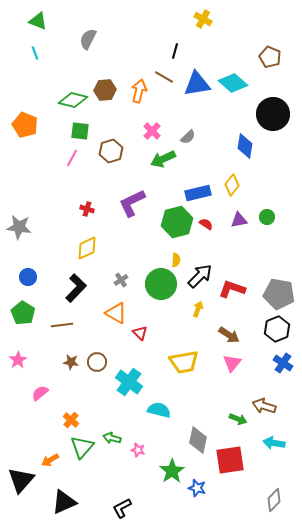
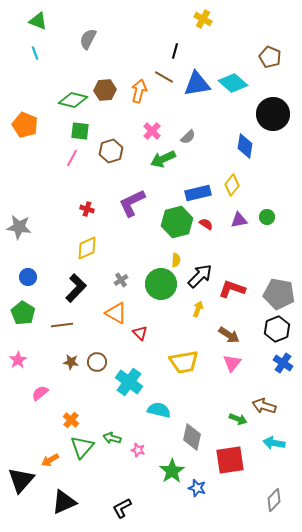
gray diamond at (198, 440): moved 6 px left, 3 px up
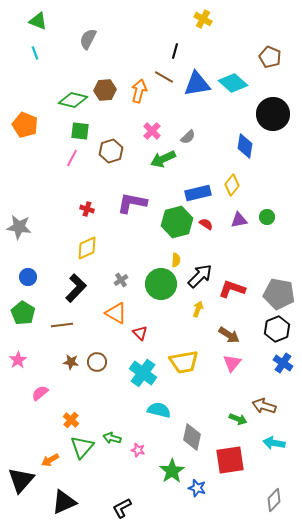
purple L-shape at (132, 203): rotated 36 degrees clockwise
cyan cross at (129, 382): moved 14 px right, 9 px up
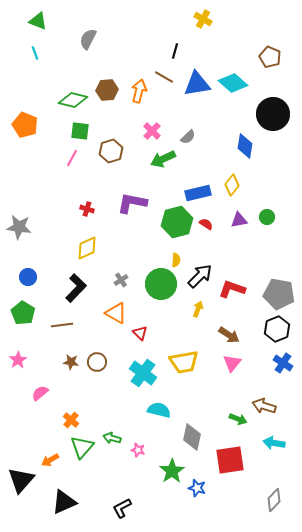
brown hexagon at (105, 90): moved 2 px right
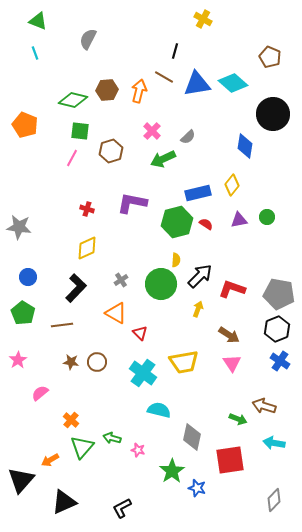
pink triangle at (232, 363): rotated 12 degrees counterclockwise
blue cross at (283, 363): moved 3 px left, 2 px up
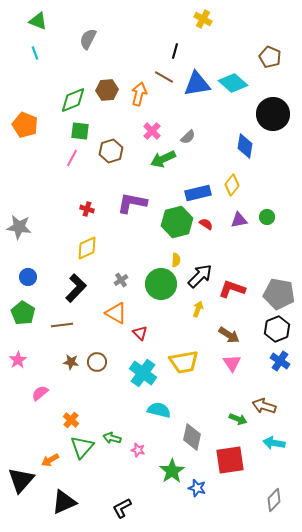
orange arrow at (139, 91): moved 3 px down
green diamond at (73, 100): rotated 36 degrees counterclockwise
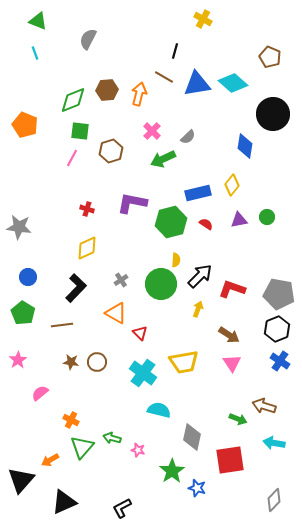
green hexagon at (177, 222): moved 6 px left
orange cross at (71, 420): rotated 14 degrees counterclockwise
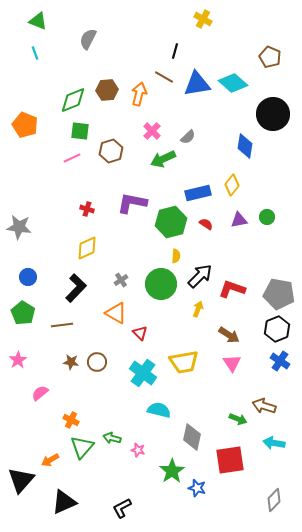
pink line at (72, 158): rotated 36 degrees clockwise
yellow semicircle at (176, 260): moved 4 px up
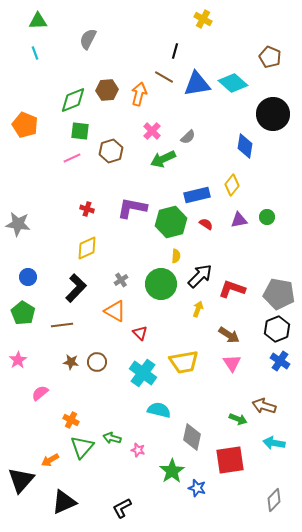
green triangle at (38, 21): rotated 24 degrees counterclockwise
blue rectangle at (198, 193): moved 1 px left, 2 px down
purple L-shape at (132, 203): moved 5 px down
gray star at (19, 227): moved 1 px left, 3 px up
orange triangle at (116, 313): moved 1 px left, 2 px up
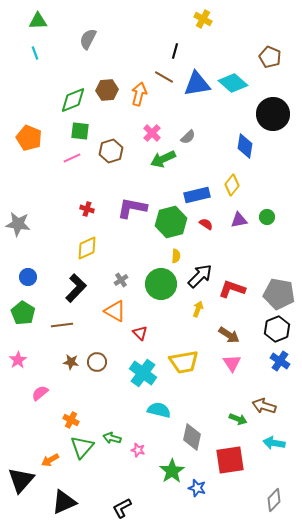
orange pentagon at (25, 125): moved 4 px right, 13 px down
pink cross at (152, 131): moved 2 px down
